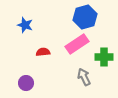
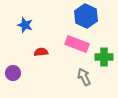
blue hexagon: moved 1 px right, 1 px up; rotated 20 degrees counterclockwise
pink rectangle: rotated 55 degrees clockwise
red semicircle: moved 2 px left
purple circle: moved 13 px left, 10 px up
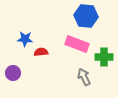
blue hexagon: rotated 20 degrees counterclockwise
blue star: moved 14 px down; rotated 14 degrees counterclockwise
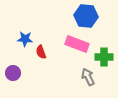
red semicircle: rotated 104 degrees counterclockwise
gray arrow: moved 4 px right
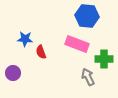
blue hexagon: moved 1 px right
green cross: moved 2 px down
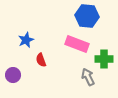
blue star: moved 1 px right, 1 px down; rotated 28 degrees counterclockwise
red semicircle: moved 8 px down
purple circle: moved 2 px down
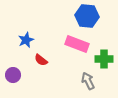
red semicircle: rotated 32 degrees counterclockwise
gray arrow: moved 4 px down
